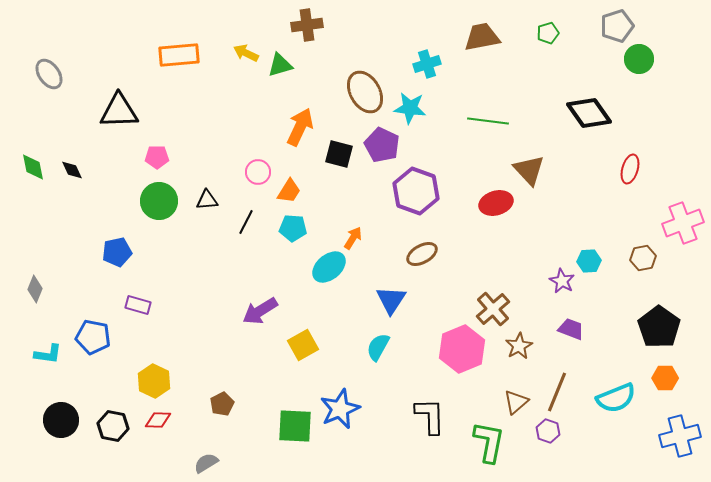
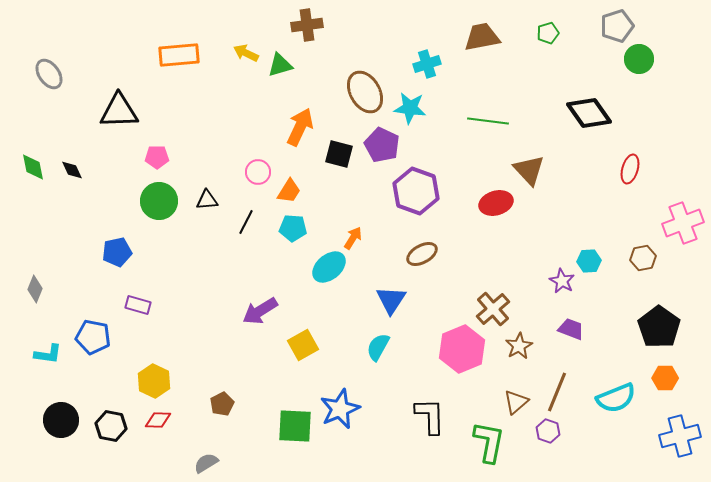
black hexagon at (113, 426): moved 2 px left
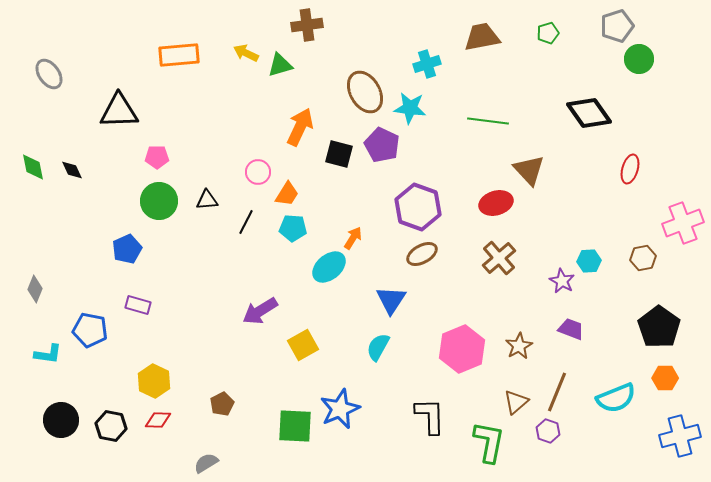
orange trapezoid at (289, 191): moved 2 px left, 3 px down
purple hexagon at (416, 191): moved 2 px right, 16 px down
blue pentagon at (117, 252): moved 10 px right, 3 px up; rotated 12 degrees counterclockwise
brown cross at (493, 309): moved 6 px right, 51 px up
blue pentagon at (93, 337): moved 3 px left, 7 px up
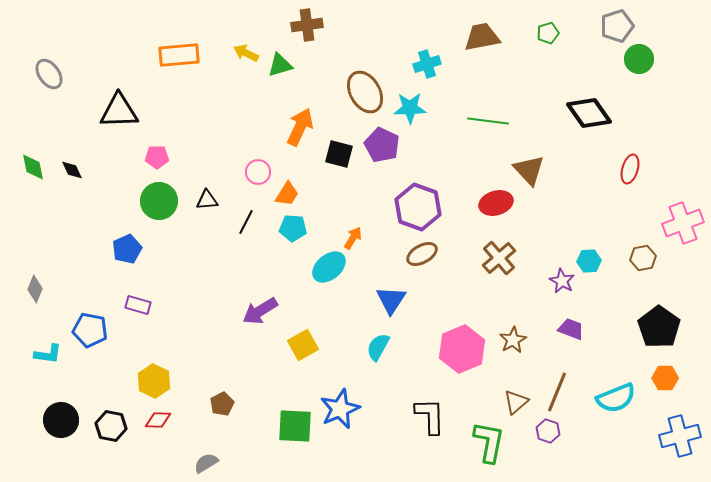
cyan star at (410, 108): rotated 8 degrees counterclockwise
brown star at (519, 346): moved 6 px left, 6 px up
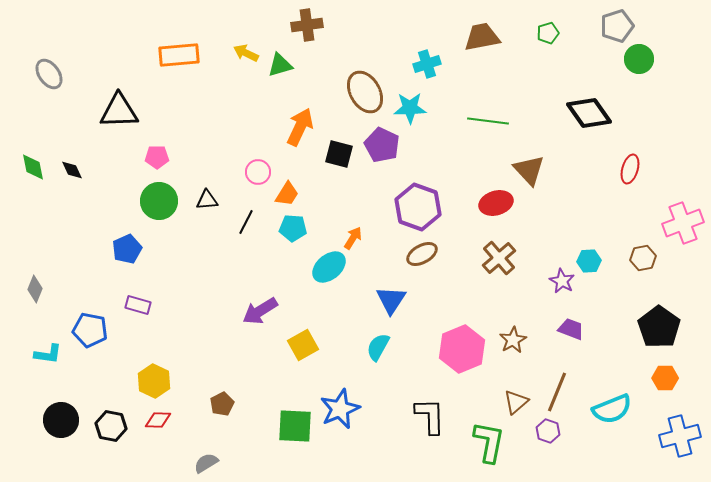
cyan semicircle at (616, 398): moved 4 px left, 11 px down
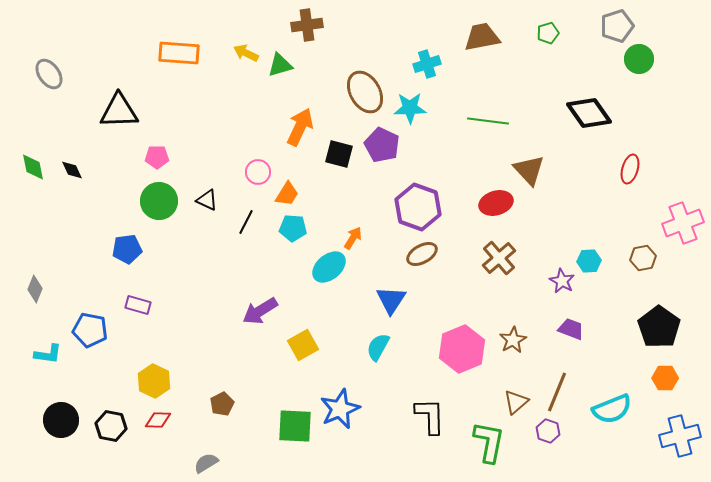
orange rectangle at (179, 55): moved 2 px up; rotated 9 degrees clockwise
black triangle at (207, 200): rotated 30 degrees clockwise
blue pentagon at (127, 249): rotated 16 degrees clockwise
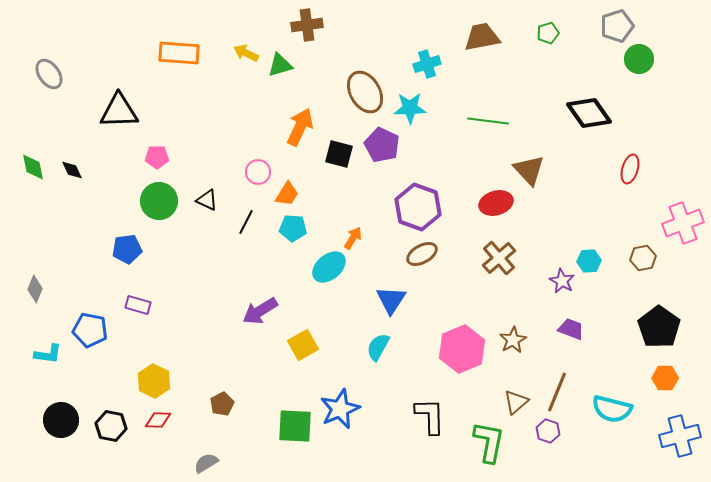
cyan semicircle at (612, 409): rotated 36 degrees clockwise
